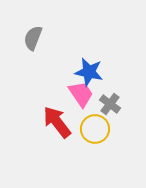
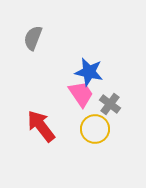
red arrow: moved 16 px left, 4 px down
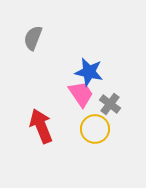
red arrow: rotated 16 degrees clockwise
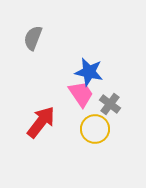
red arrow: moved 4 px up; rotated 60 degrees clockwise
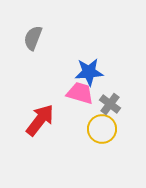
blue star: rotated 16 degrees counterclockwise
pink trapezoid: moved 1 px left, 1 px up; rotated 40 degrees counterclockwise
red arrow: moved 1 px left, 2 px up
yellow circle: moved 7 px right
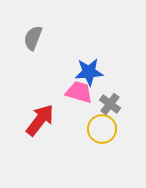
pink trapezoid: moved 1 px left, 1 px up
